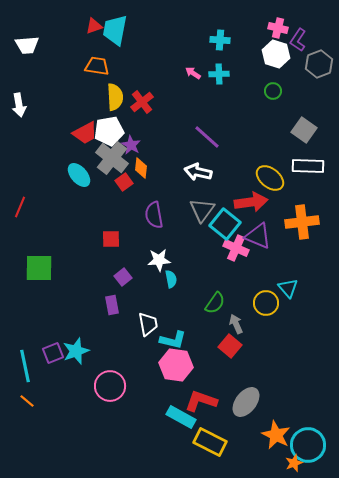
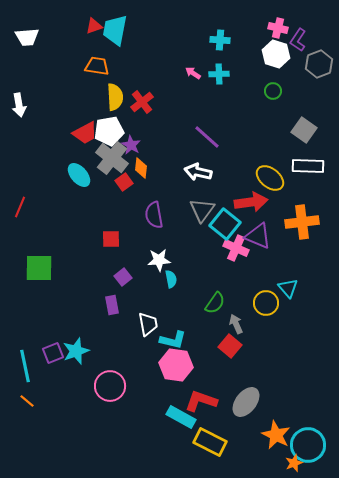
white trapezoid at (27, 45): moved 8 px up
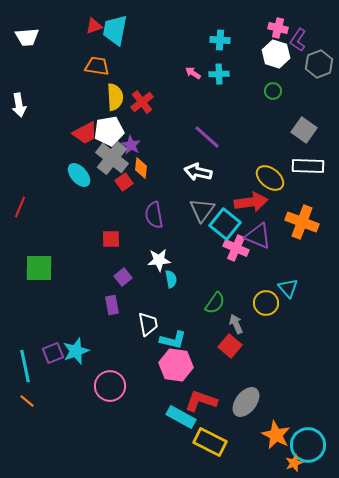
orange cross at (302, 222): rotated 28 degrees clockwise
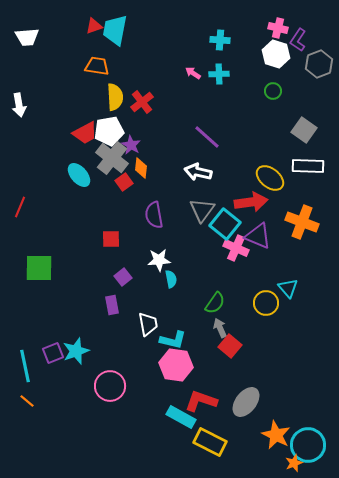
gray arrow at (236, 324): moved 16 px left, 4 px down
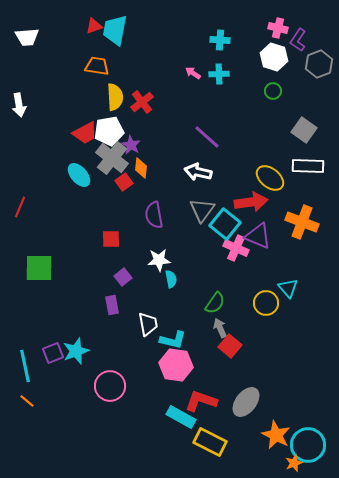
white hexagon at (276, 54): moved 2 px left, 3 px down
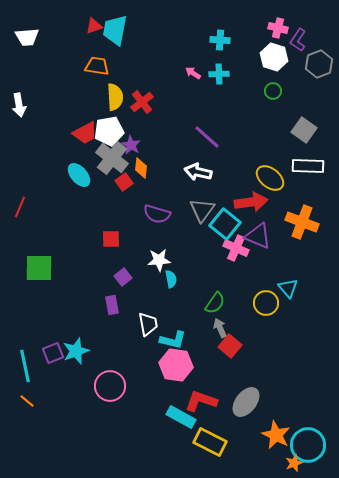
purple semicircle at (154, 215): moved 3 px right, 1 px up; rotated 64 degrees counterclockwise
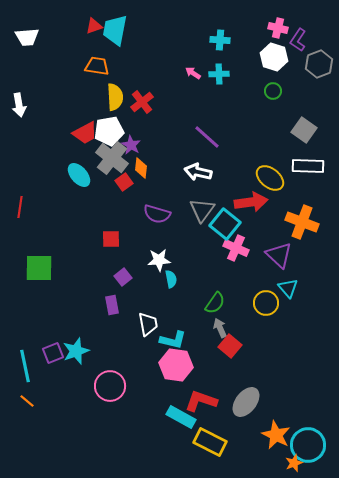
red line at (20, 207): rotated 15 degrees counterclockwise
purple triangle at (258, 236): moved 21 px right, 19 px down; rotated 20 degrees clockwise
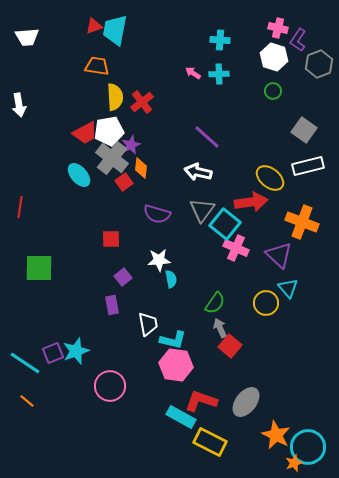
purple star at (131, 145): rotated 18 degrees clockwise
white rectangle at (308, 166): rotated 16 degrees counterclockwise
cyan line at (25, 366): moved 3 px up; rotated 44 degrees counterclockwise
cyan circle at (308, 445): moved 2 px down
